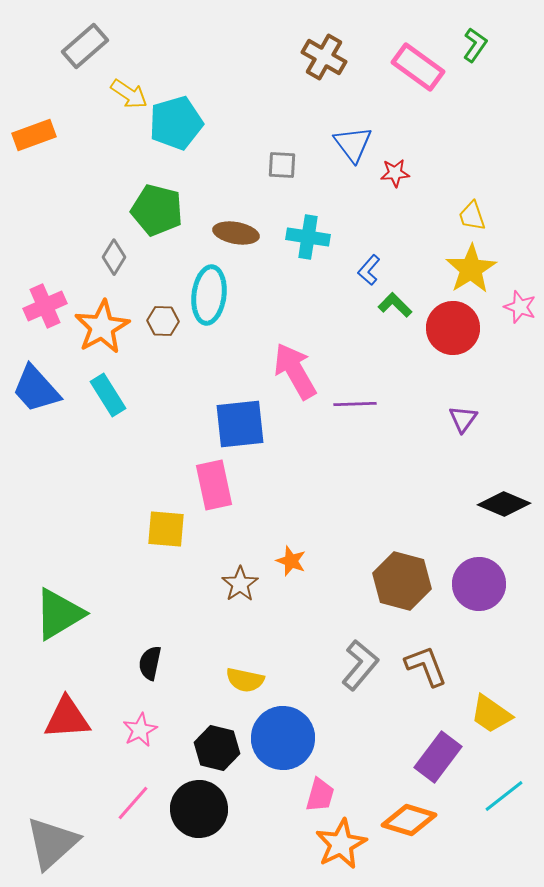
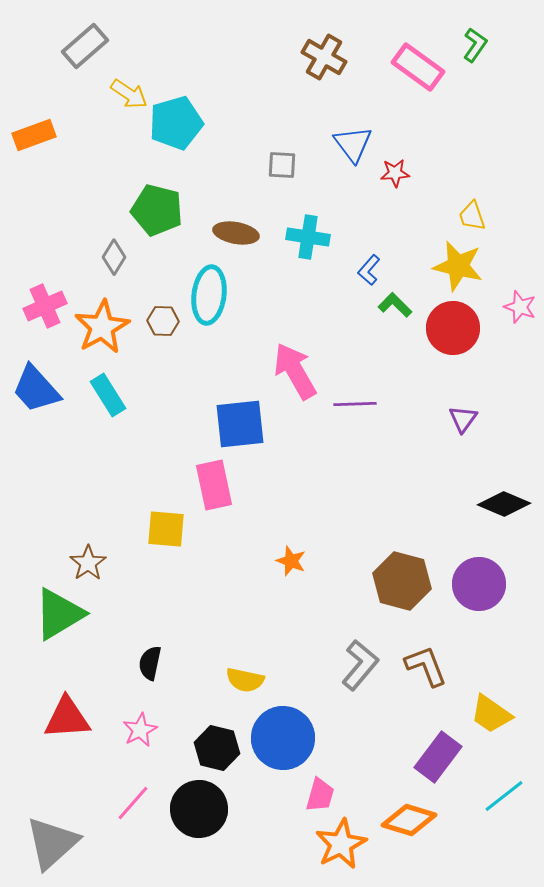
yellow star at (471, 269): moved 13 px left, 3 px up; rotated 27 degrees counterclockwise
brown star at (240, 584): moved 152 px left, 21 px up
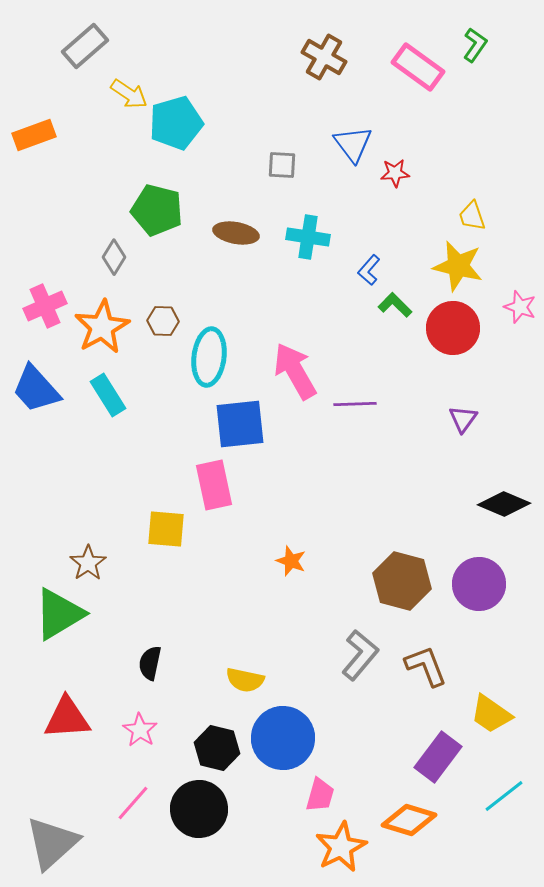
cyan ellipse at (209, 295): moved 62 px down
gray L-shape at (360, 665): moved 10 px up
pink star at (140, 730): rotated 12 degrees counterclockwise
orange star at (341, 844): moved 3 px down
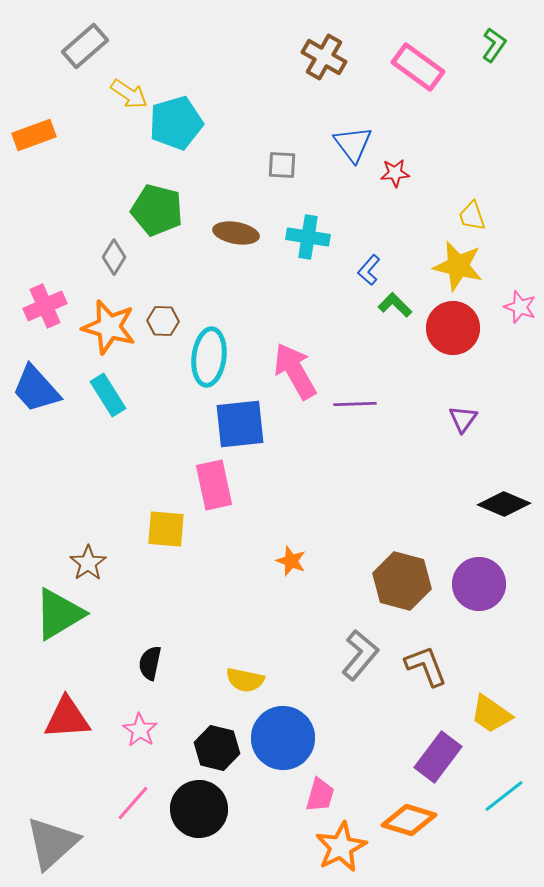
green L-shape at (475, 45): moved 19 px right
orange star at (102, 327): moved 7 px right; rotated 28 degrees counterclockwise
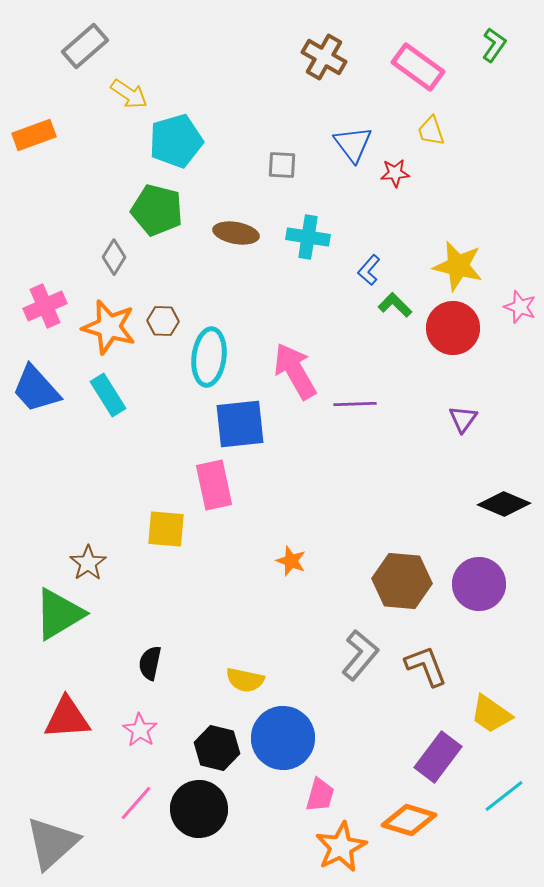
cyan pentagon at (176, 123): moved 18 px down
yellow trapezoid at (472, 216): moved 41 px left, 85 px up
brown hexagon at (402, 581): rotated 10 degrees counterclockwise
pink line at (133, 803): moved 3 px right
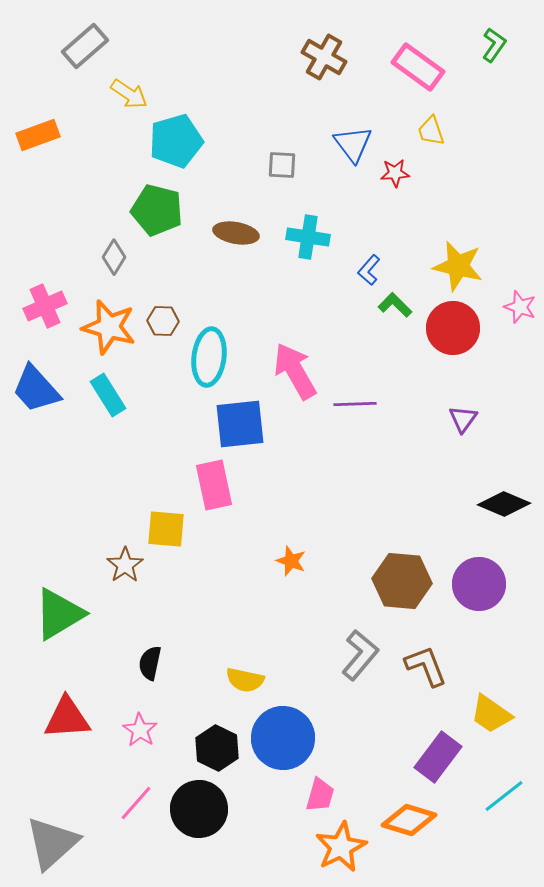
orange rectangle at (34, 135): moved 4 px right
brown star at (88, 563): moved 37 px right, 2 px down
black hexagon at (217, 748): rotated 12 degrees clockwise
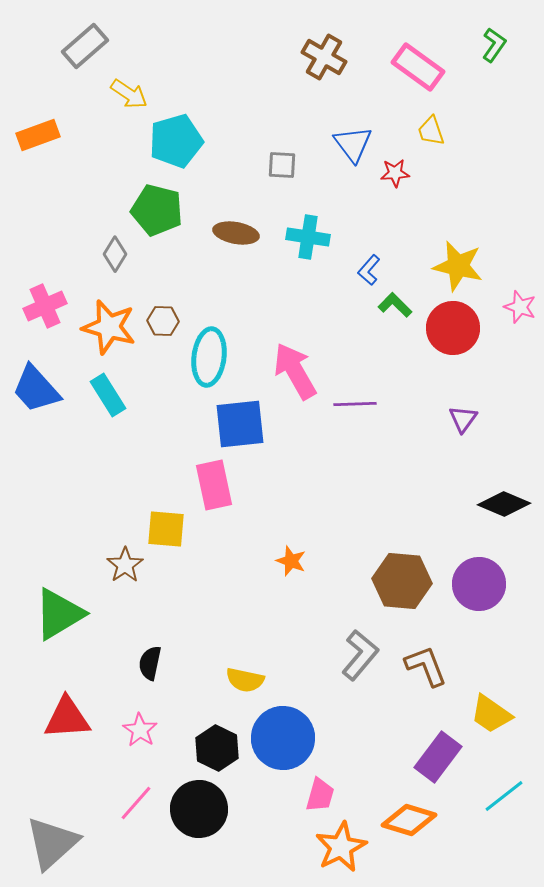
gray diamond at (114, 257): moved 1 px right, 3 px up
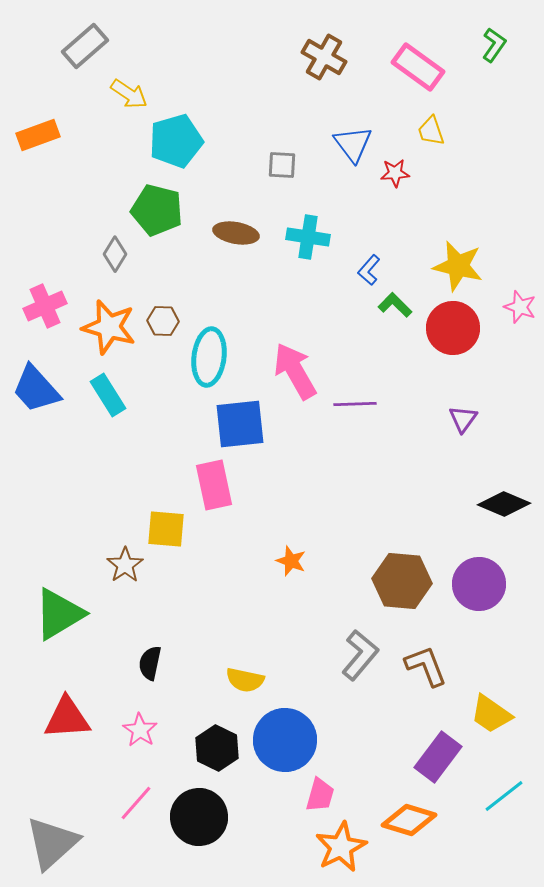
blue circle at (283, 738): moved 2 px right, 2 px down
black circle at (199, 809): moved 8 px down
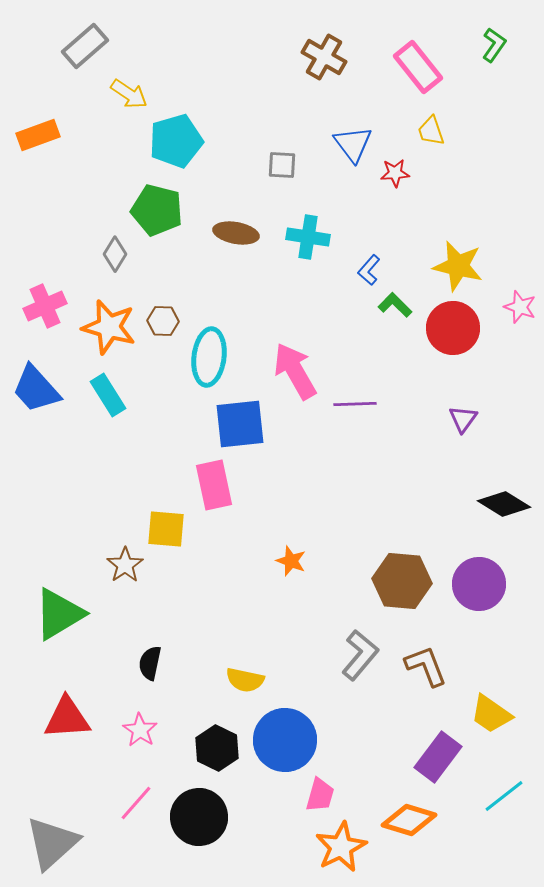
pink rectangle at (418, 67): rotated 15 degrees clockwise
black diamond at (504, 504): rotated 9 degrees clockwise
